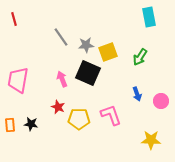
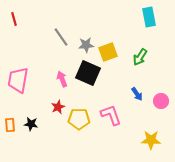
blue arrow: rotated 16 degrees counterclockwise
red star: rotated 24 degrees clockwise
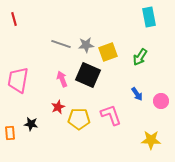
gray line: moved 7 px down; rotated 36 degrees counterclockwise
black square: moved 2 px down
orange rectangle: moved 8 px down
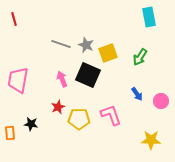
gray star: rotated 28 degrees clockwise
yellow square: moved 1 px down
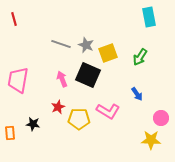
pink circle: moved 17 px down
pink L-shape: moved 3 px left, 4 px up; rotated 140 degrees clockwise
black star: moved 2 px right
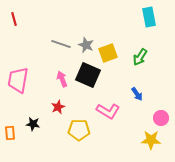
yellow pentagon: moved 11 px down
